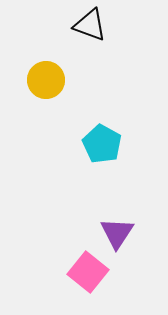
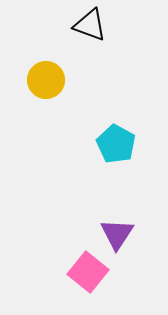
cyan pentagon: moved 14 px right
purple triangle: moved 1 px down
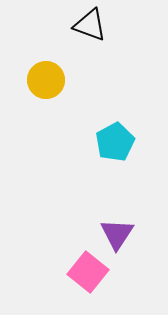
cyan pentagon: moved 1 px left, 2 px up; rotated 15 degrees clockwise
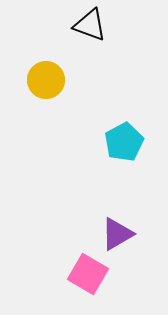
cyan pentagon: moved 9 px right
purple triangle: rotated 27 degrees clockwise
pink square: moved 2 px down; rotated 9 degrees counterclockwise
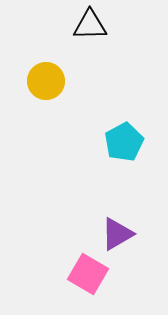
black triangle: rotated 21 degrees counterclockwise
yellow circle: moved 1 px down
